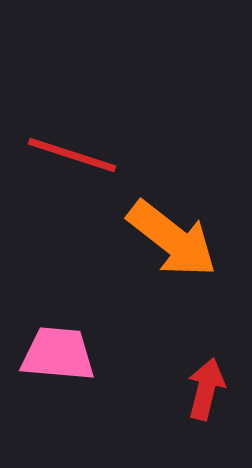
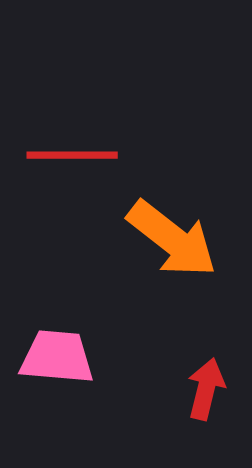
red line: rotated 18 degrees counterclockwise
pink trapezoid: moved 1 px left, 3 px down
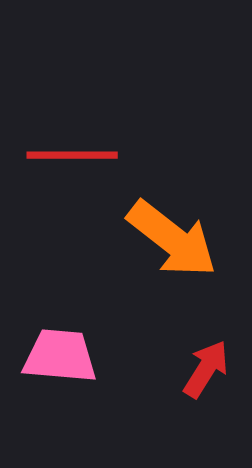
pink trapezoid: moved 3 px right, 1 px up
red arrow: moved 20 px up; rotated 18 degrees clockwise
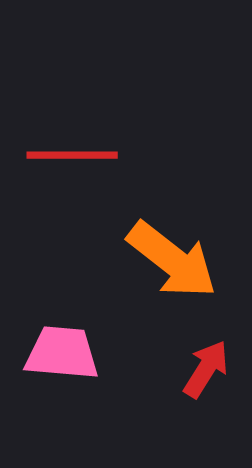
orange arrow: moved 21 px down
pink trapezoid: moved 2 px right, 3 px up
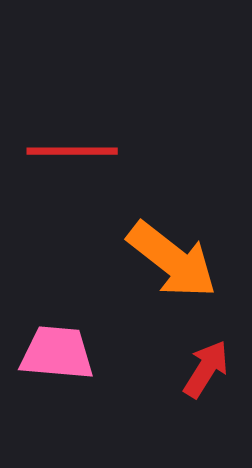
red line: moved 4 px up
pink trapezoid: moved 5 px left
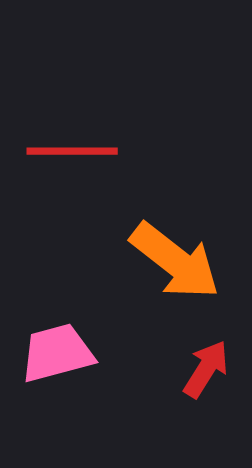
orange arrow: moved 3 px right, 1 px down
pink trapezoid: rotated 20 degrees counterclockwise
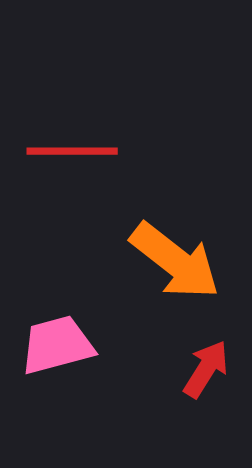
pink trapezoid: moved 8 px up
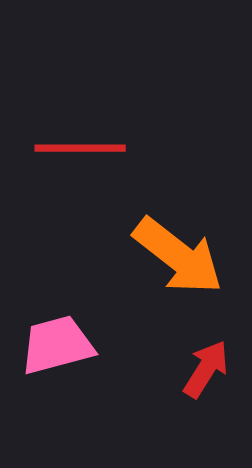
red line: moved 8 px right, 3 px up
orange arrow: moved 3 px right, 5 px up
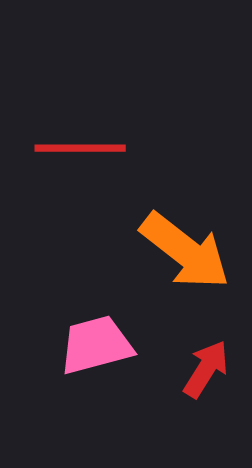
orange arrow: moved 7 px right, 5 px up
pink trapezoid: moved 39 px right
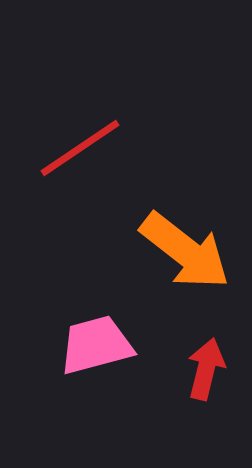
red line: rotated 34 degrees counterclockwise
red arrow: rotated 18 degrees counterclockwise
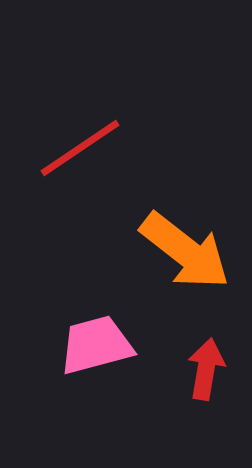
red arrow: rotated 4 degrees counterclockwise
